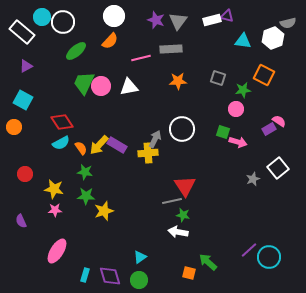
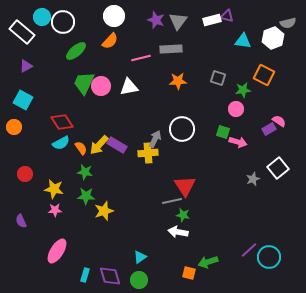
green arrow at (208, 262): rotated 60 degrees counterclockwise
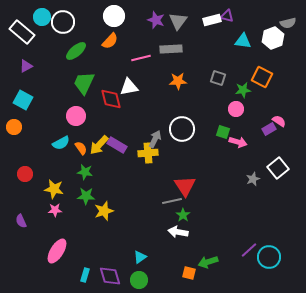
orange square at (264, 75): moved 2 px left, 2 px down
pink circle at (101, 86): moved 25 px left, 30 px down
red diamond at (62, 122): moved 49 px right, 23 px up; rotated 20 degrees clockwise
green star at (183, 215): rotated 24 degrees clockwise
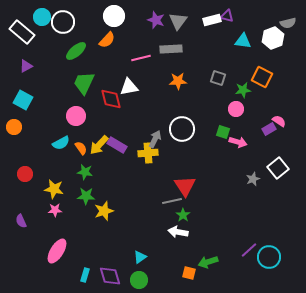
orange semicircle at (110, 41): moved 3 px left, 1 px up
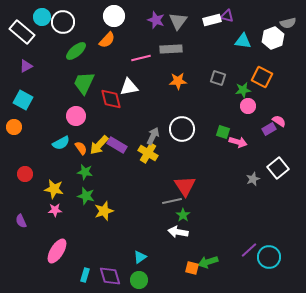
pink circle at (236, 109): moved 12 px right, 3 px up
gray arrow at (155, 139): moved 2 px left, 3 px up
yellow cross at (148, 153): rotated 36 degrees clockwise
green star at (86, 196): rotated 12 degrees clockwise
orange square at (189, 273): moved 3 px right, 5 px up
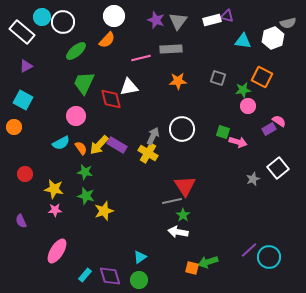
cyan rectangle at (85, 275): rotated 24 degrees clockwise
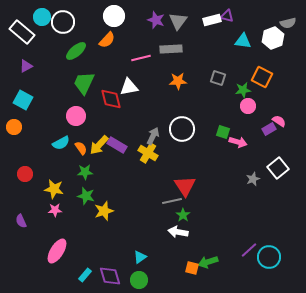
green star at (85, 172): rotated 14 degrees counterclockwise
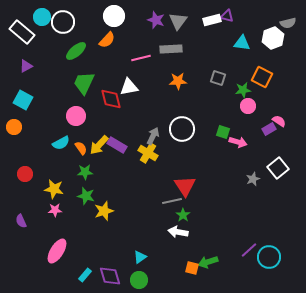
cyan triangle at (243, 41): moved 1 px left, 2 px down
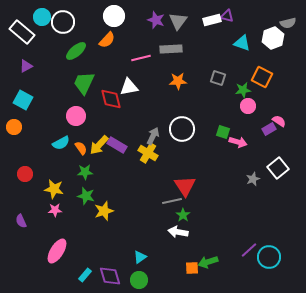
cyan triangle at (242, 43): rotated 12 degrees clockwise
orange square at (192, 268): rotated 16 degrees counterclockwise
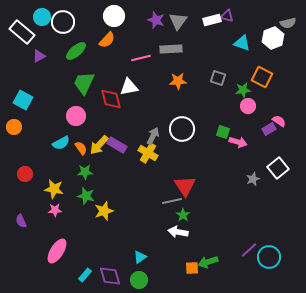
purple triangle at (26, 66): moved 13 px right, 10 px up
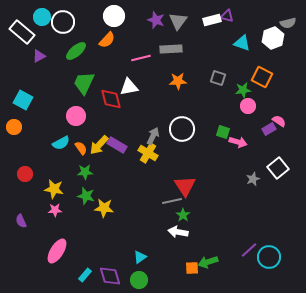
yellow star at (104, 211): moved 3 px up; rotated 24 degrees clockwise
